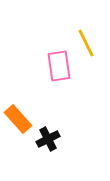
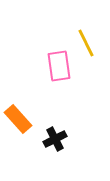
black cross: moved 7 px right
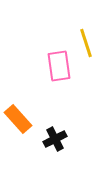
yellow line: rotated 8 degrees clockwise
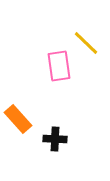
yellow line: rotated 28 degrees counterclockwise
black cross: rotated 30 degrees clockwise
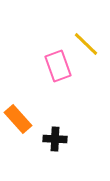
yellow line: moved 1 px down
pink rectangle: moved 1 px left; rotated 12 degrees counterclockwise
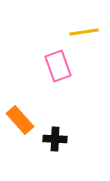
yellow line: moved 2 px left, 12 px up; rotated 52 degrees counterclockwise
orange rectangle: moved 2 px right, 1 px down
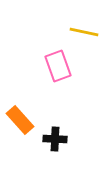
yellow line: rotated 20 degrees clockwise
